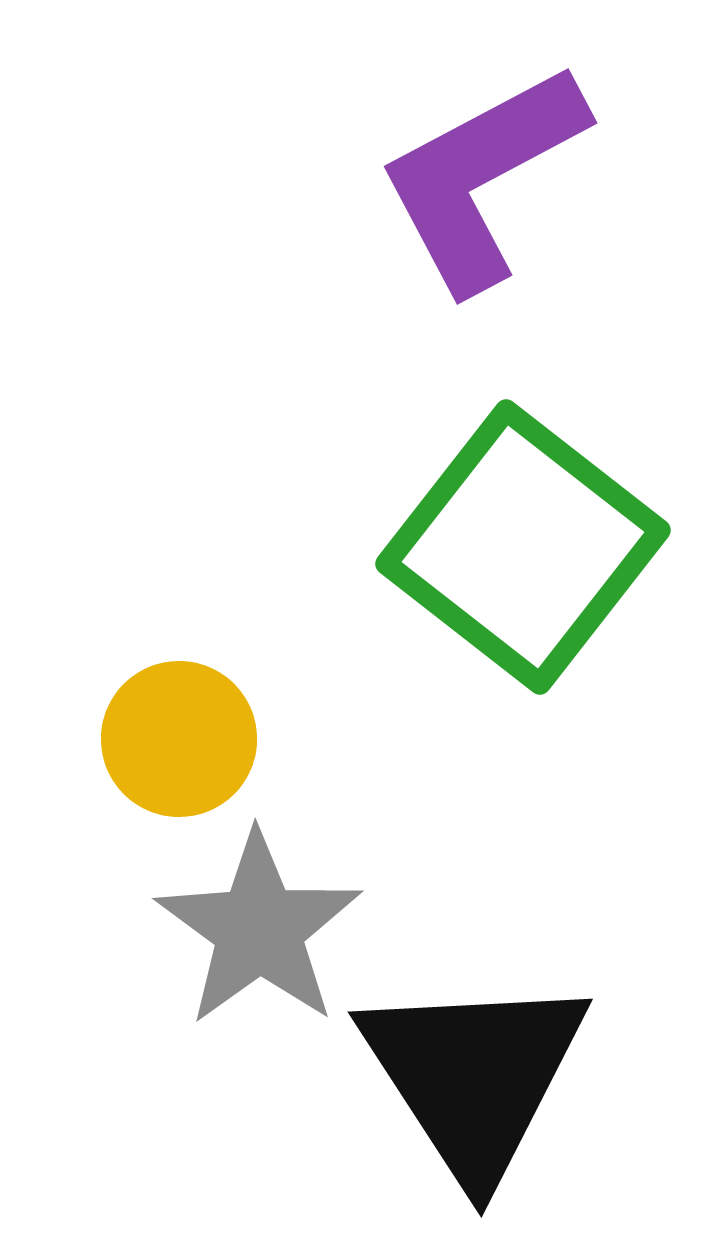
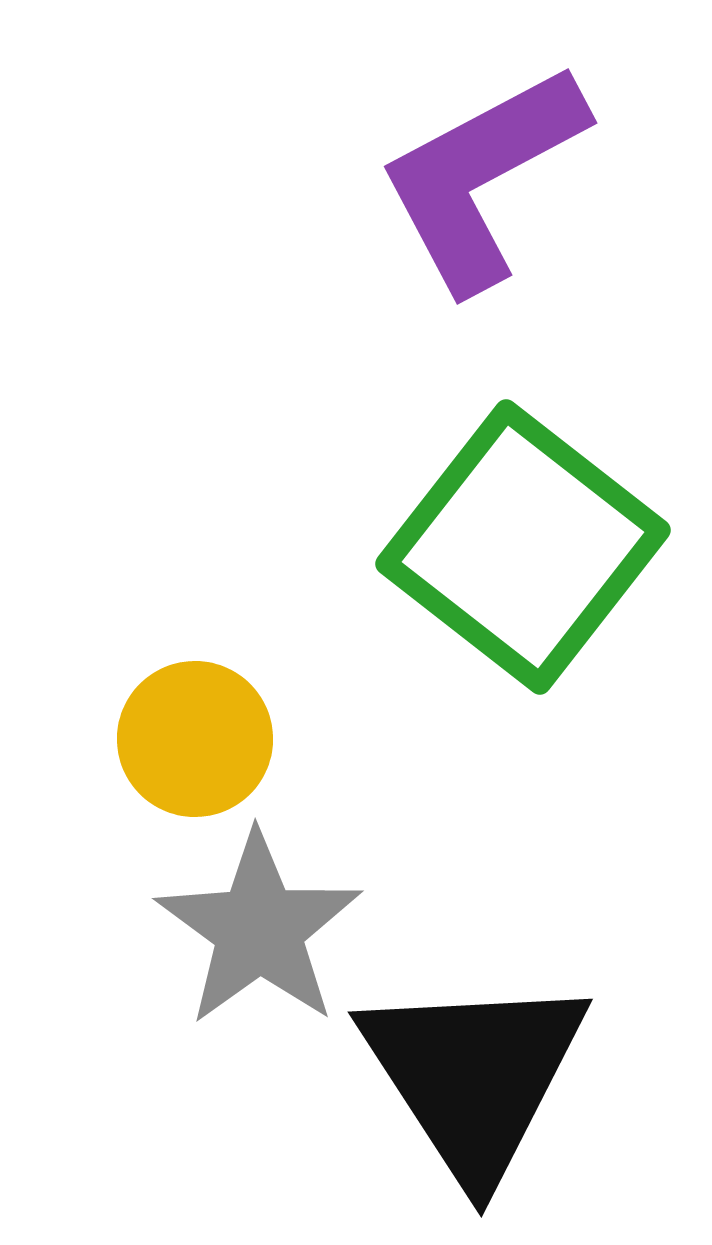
yellow circle: moved 16 px right
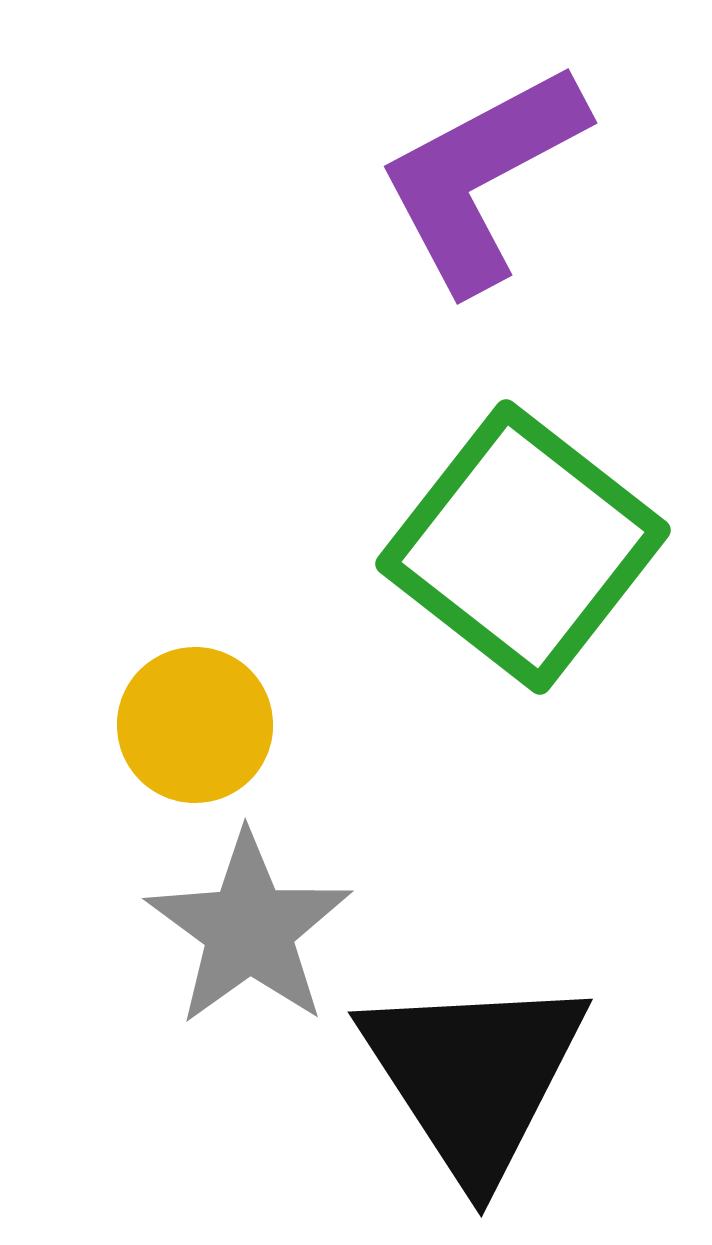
yellow circle: moved 14 px up
gray star: moved 10 px left
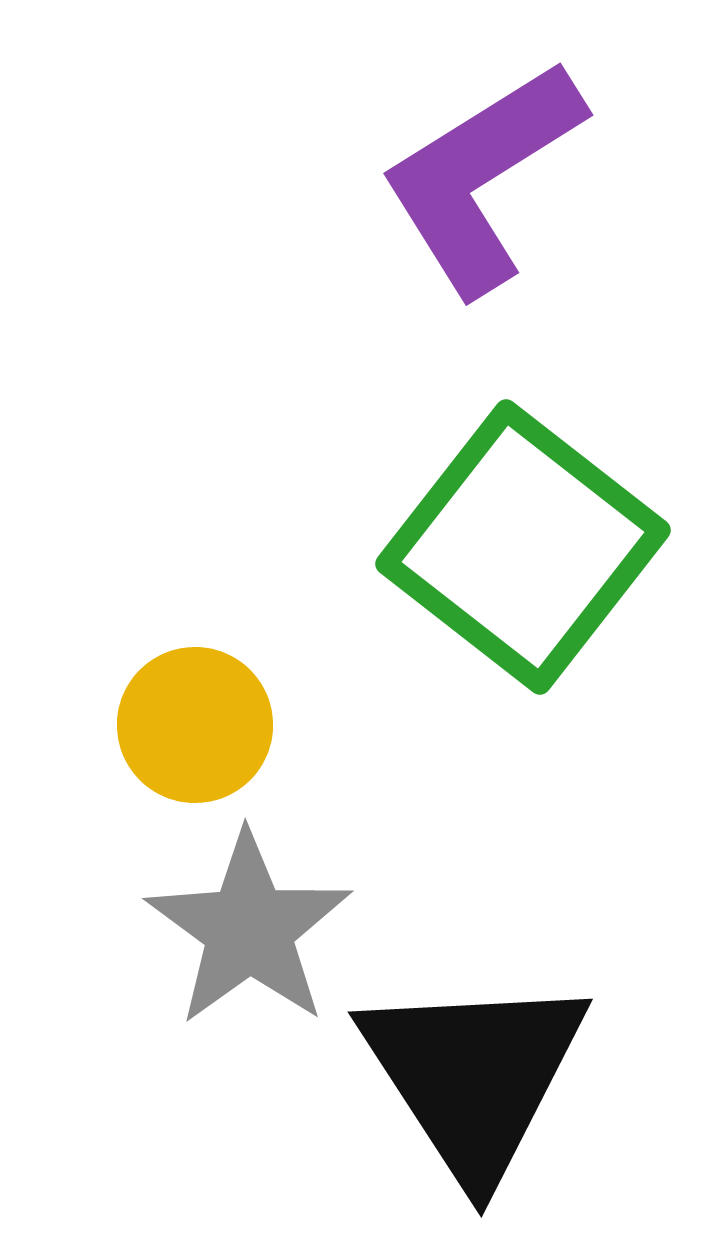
purple L-shape: rotated 4 degrees counterclockwise
